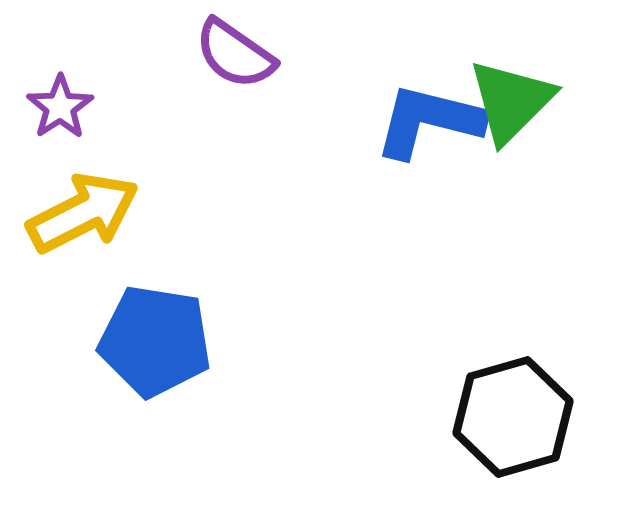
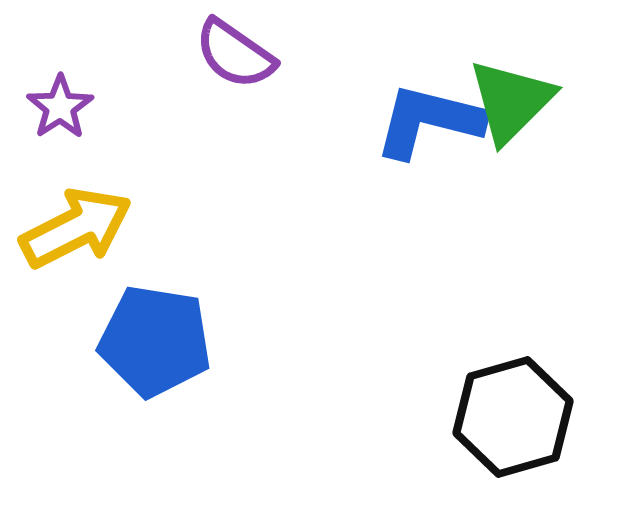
yellow arrow: moved 7 px left, 15 px down
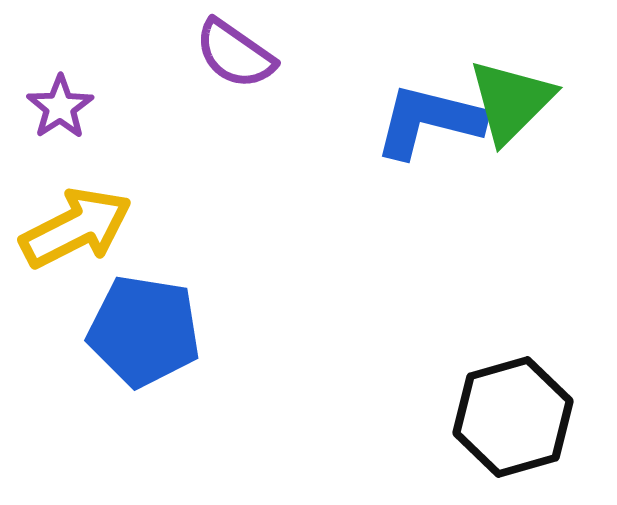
blue pentagon: moved 11 px left, 10 px up
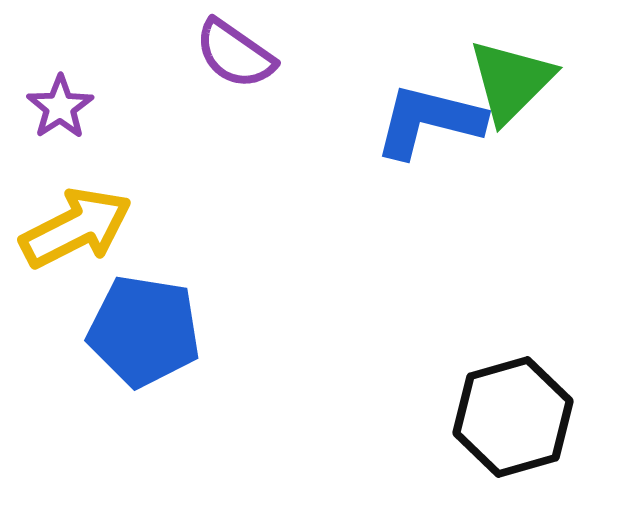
green triangle: moved 20 px up
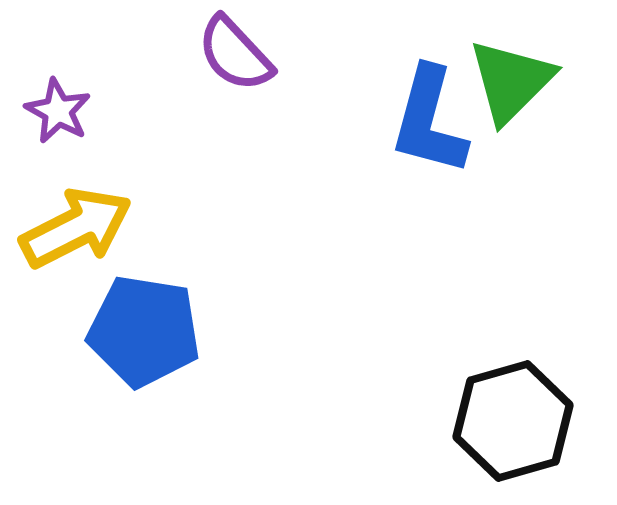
purple semicircle: rotated 12 degrees clockwise
purple star: moved 2 px left, 4 px down; rotated 10 degrees counterclockwise
blue L-shape: rotated 89 degrees counterclockwise
black hexagon: moved 4 px down
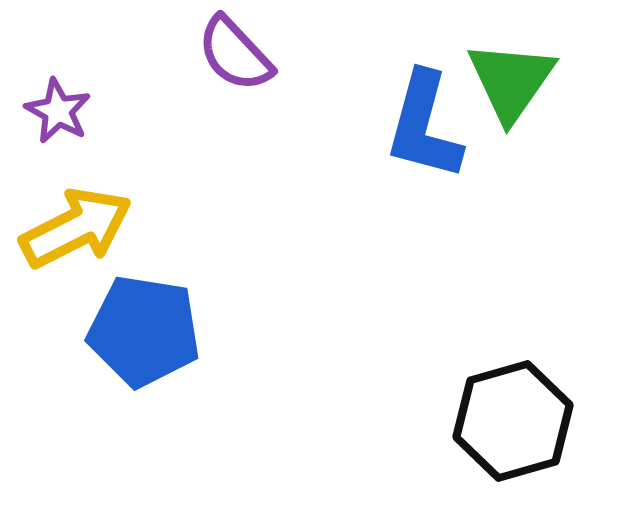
green triangle: rotated 10 degrees counterclockwise
blue L-shape: moved 5 px left, 5 px down
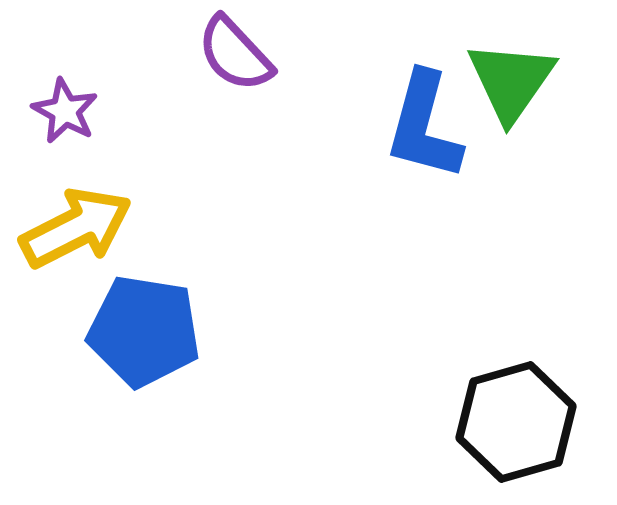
purple star: moved 7 px right
black hexagon: moved 3 px right, 1 px down
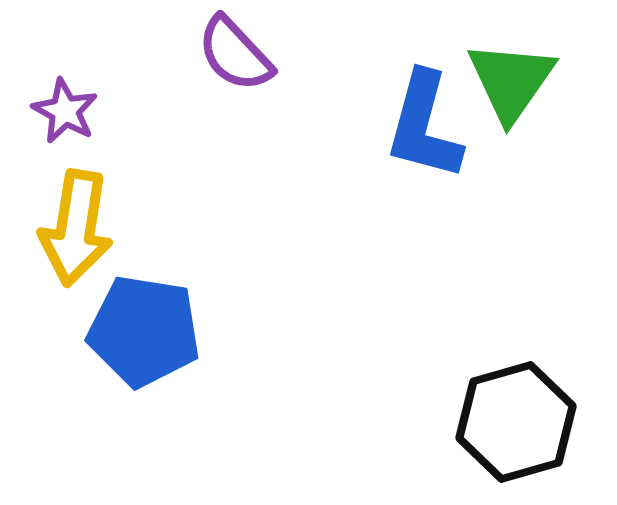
yellow arrow: rotated 126 degrees clockwise
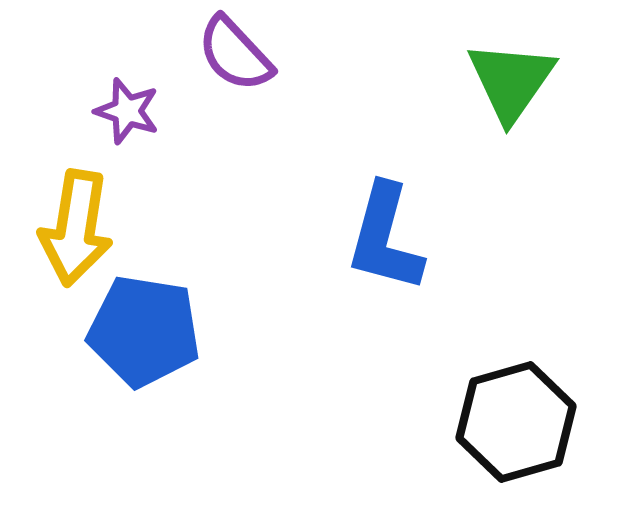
purple star: moved 62 px right; rotated 10 degrees counterclockwise
blue L-shape: moved 39 px left, 112 px down
